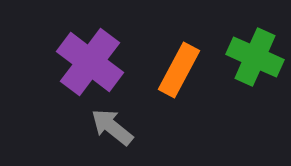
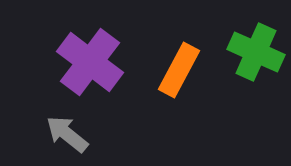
green cross: moved 1 px right, 5 px up
gray arrow: moved 45 px left, 7 px down
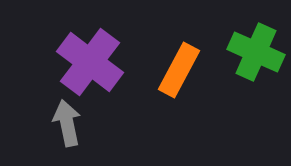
gray arrow: moved 11 px up; rotated 39 degrees clockwise
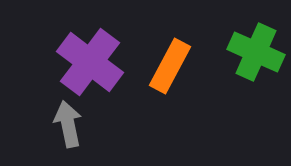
orange rectangle: moved 9 px left, 4 px up
gray arrow: moved 1 px right, 1 px down
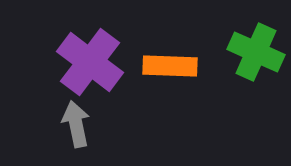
orange rectangle: rotated 64 degrees clockwise
gray arrow: moved 8 px right
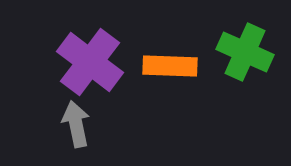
green cross: moved 11 px left
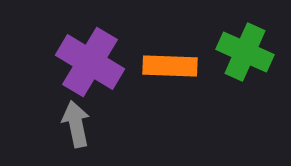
purple cross: rotated 6 degrees counterclockwise
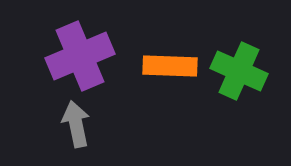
green cross: moved 6 px left, 19 px down
purple cross: moved 10 px left, 6 px up; rotated 36 degrees clockwise
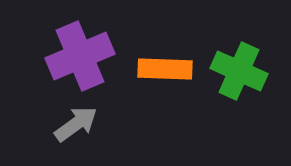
orange rectangle: moved 5 px left, 3 px down
gray arrow: rotated 66 degrees clockwise
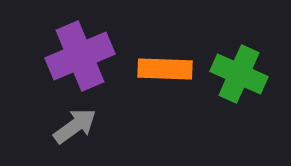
green cross: moved 3 px down
gray arrow: moved 1 px left, 2 px down
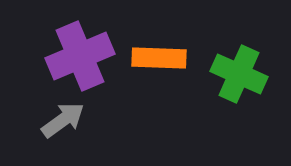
orange rectangle: moved 6 px left, 11 px up
gray arrow: moved 12 px left, 6 px up
